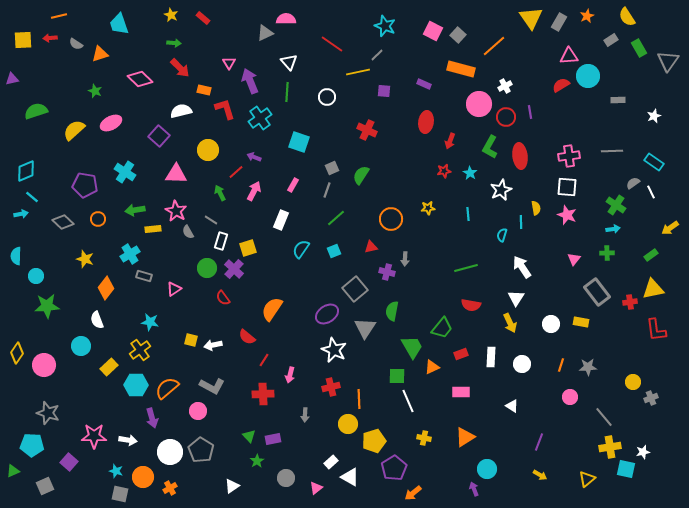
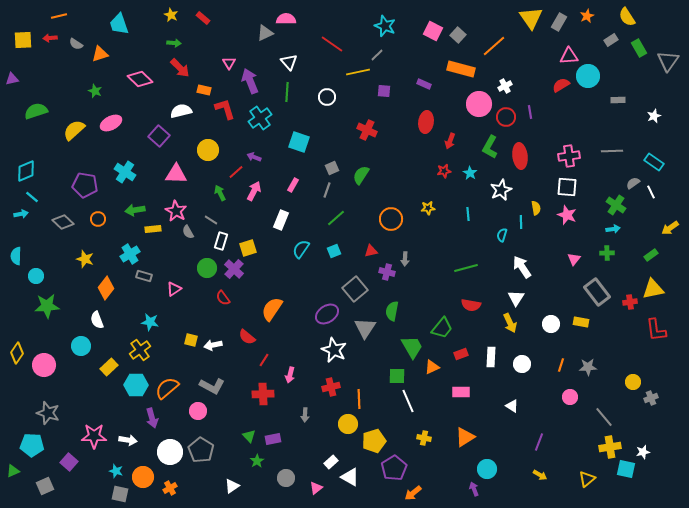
red triangle at (371, 247): moved 4 px down
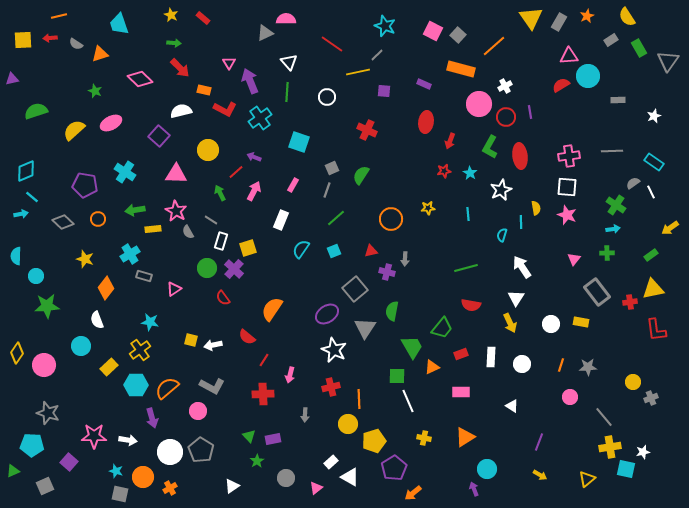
red L-shape at (225, 109): rotated 135 degrees clockwise
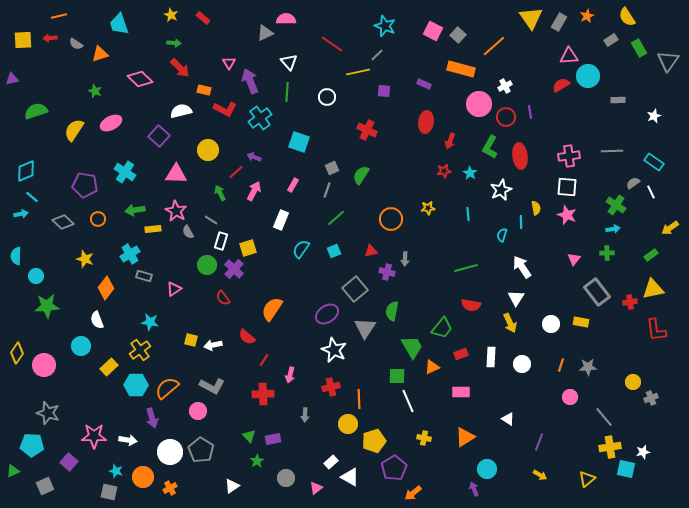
yellow semicircle at (74, 130): rotated 15 degrees counterclockwise
green circle at (207, 268): moved 3 px up
white triangle at (512, 406): moved 4 px left, 13 px down
gray square at (120, 494): moved 11 px left, 2 px up
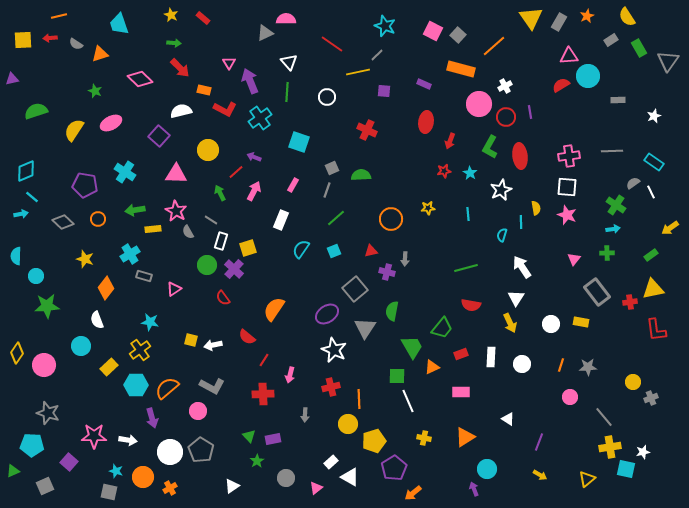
green semicircle at (361, 175): rotated 54 degrees clockwise
orange semicircle at (272, 309): moved 2 px right
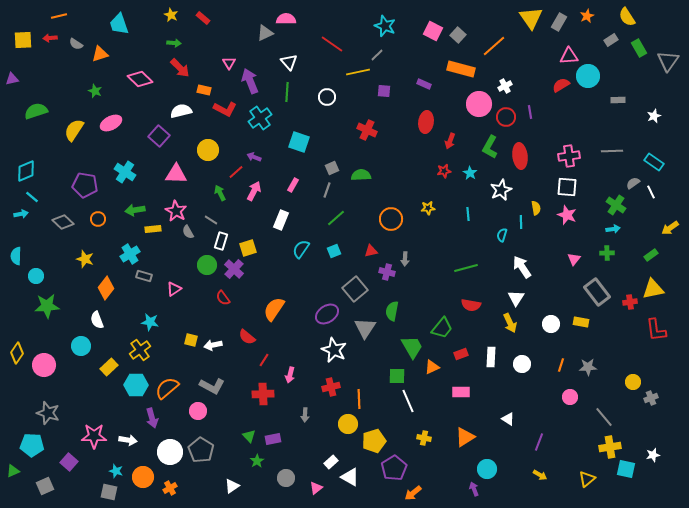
white star at (643, 452): moved 10 px right, 3 px down
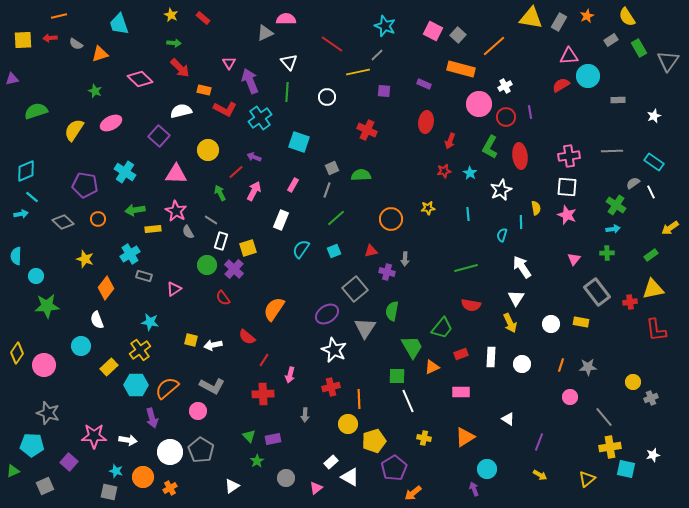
yellow triangle at (531, 18): rotated 45 degrees counterclockwise
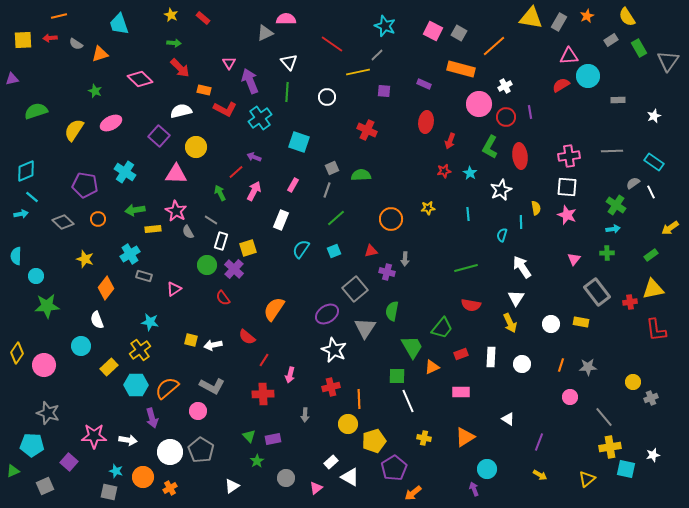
gray square at (458, 35): moved 1 px right, 2 px up; rotated 14 degrees counterclockwise
yellow circle at (208, 150): moved 12 px left, 3 px up
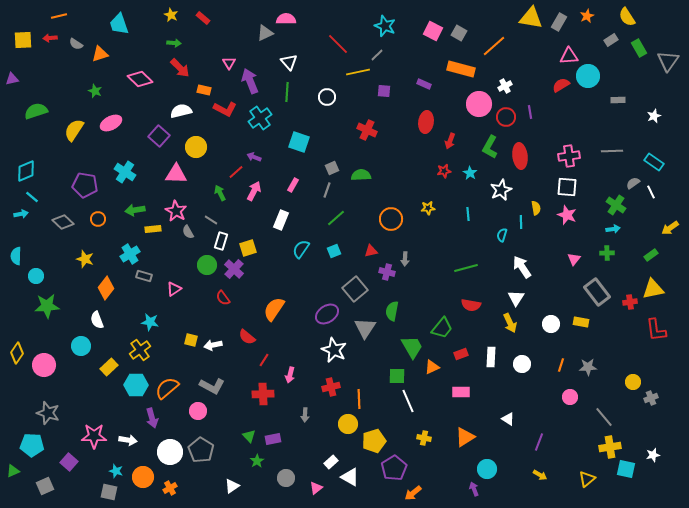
red line at (332, 44): moved 6 px right; rotated 10 degrees clockwise
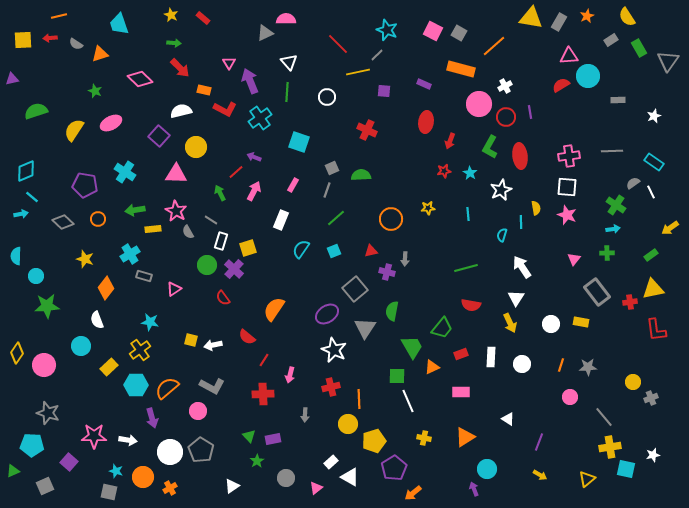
cyan star at (385, 26): moved 2 px right, 4 px down
